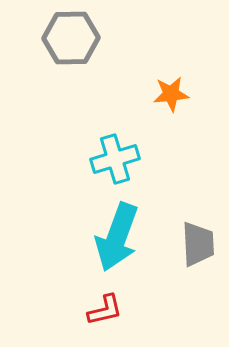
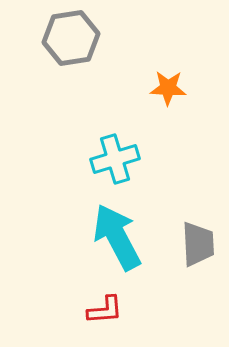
gray hexagon: rotated 8 degrees counterclockwise
orange star: moved 3 px left, 6 px up; rotated 9 degrees clockwise
cyan arrow: rotated 132 degrees clockwise
red L-shape: rotated 9 degrees clockwise
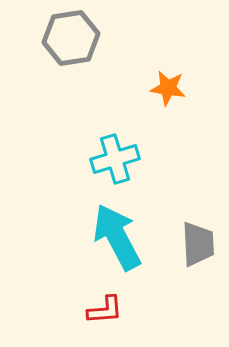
orange star: rotated 6 degrees clockwise
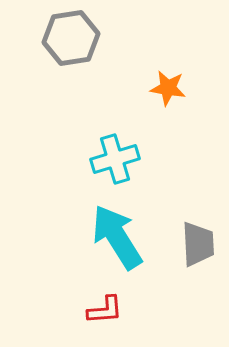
cyan arrow: rotated 4 degrees counterclockwise
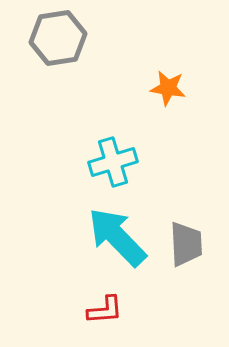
gray hexagon: moved 13 px left
cyan cross: moved 2 px left, 3 px down
cyan arrow: rotated 12 degrees counterclockwise
gray trapezoid: moved 12 px left
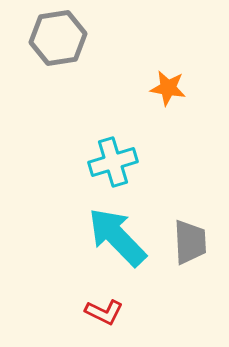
gray trapezoid: moved 4 px right, 2 px up
red L-shape: moved 1 px left, 2 px down; rotated 30 degrees clockwise
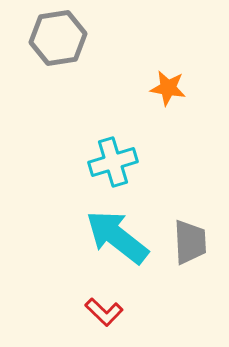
cyan arrow: rotated 8 degrees counterclockwise
red L-shape: rotated 18 degrees clockwise
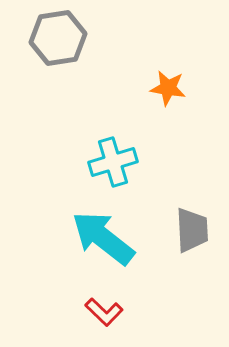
cyan arrow: moved 14 px left, 1 px down
gray trapezoid: moved 2 px right, 12 px up
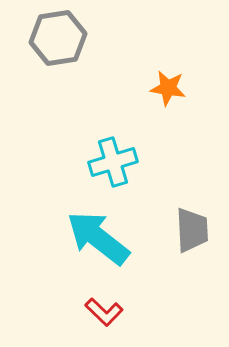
cyan arrow: moved 5 px left
